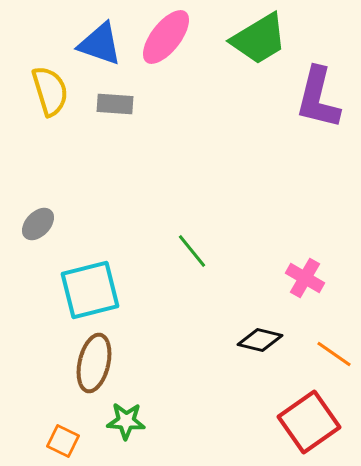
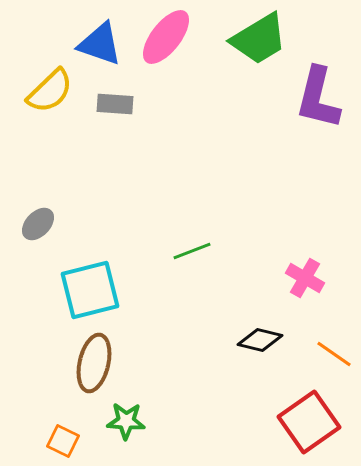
yellow semicircle: rotated 63 degrees clockwise
green line: rotated 72 degrees counterclockwise
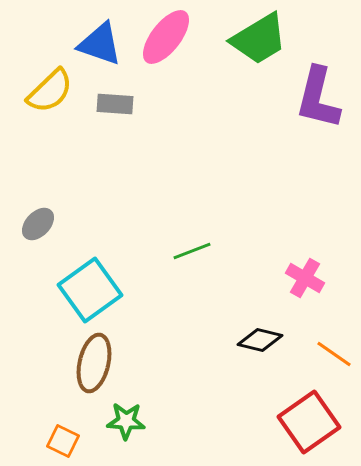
cyan square: rotated 22 degrees counterclockwise
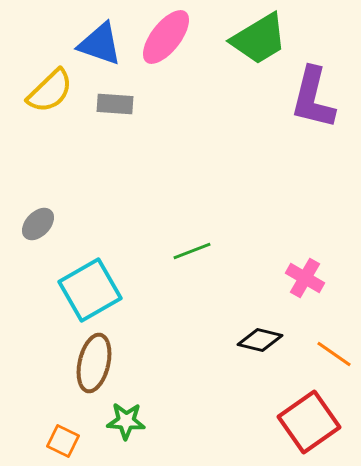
purple L-shape: moved 5 px left
cyan square: rotated 6 degrees clockwise
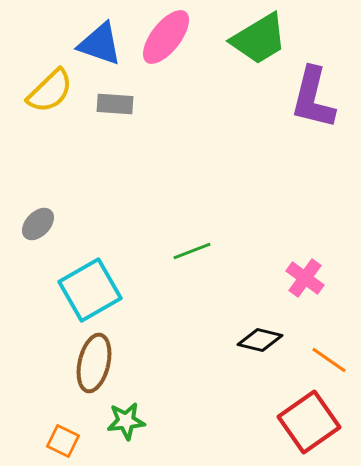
pink cross: rotated 6 degrees clockwise
orange line: moved 5 px left, 6 px down
green star: rotated 9 degrees counterclockwise
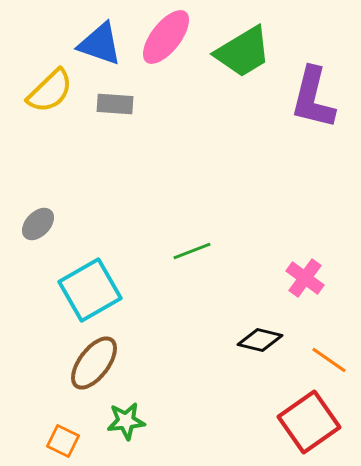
green trapezoid: moved 16 px left, 13 px down
brown ellipse: rotated 24 degrees clockwise
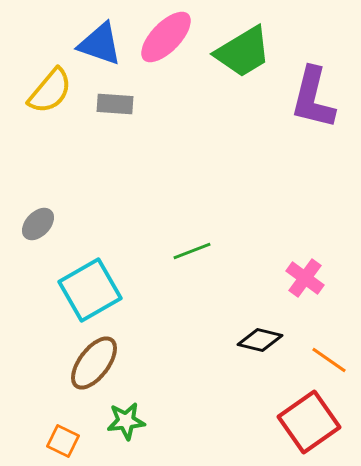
pink ellipse: rotated 6 degrees clockwise
yellow semicircle: rotated 6 degrees counterclockwise
